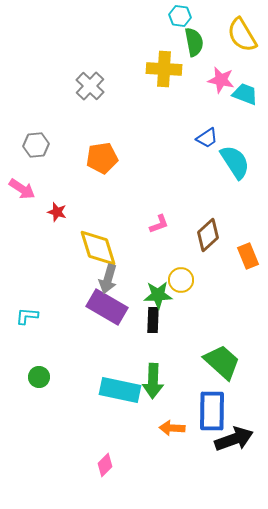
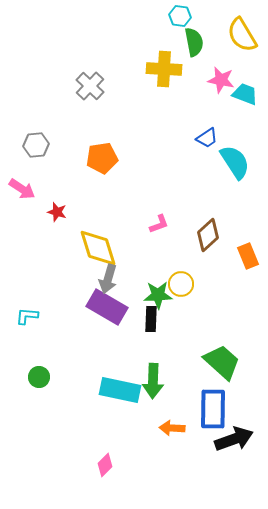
yellow circle: moved 4 px down
black rectangle: moved 2 px left, 1 px up
blue rectangle: moved 1 px right, 2 px up
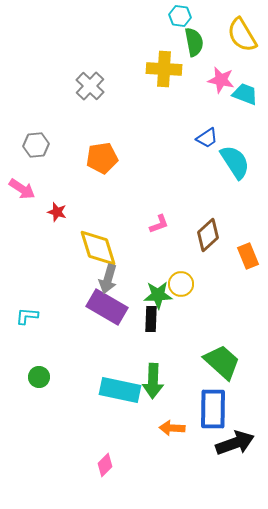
black arrow: moved 1 px right, 4 px down
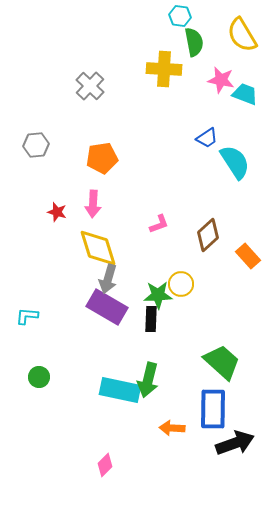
pink arrow: moved 71 px right, 15 px down; rotated 60 degrees clockwise
orange rectangle: rotated 20 degrees counterclockwise
green arrow: moved 5 px left, 1 px up; rotated 12 degrees clockwise
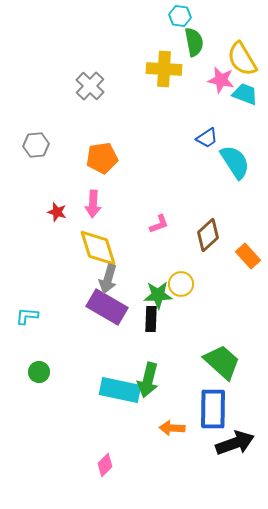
yellow semicircle: moved 24 px down
green circle: moved 5 px up
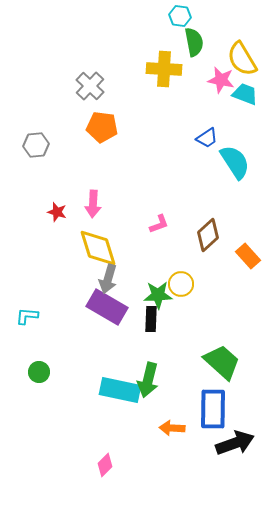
orange pentagon: moved 31 px up; rotated 16 degrees clockwise
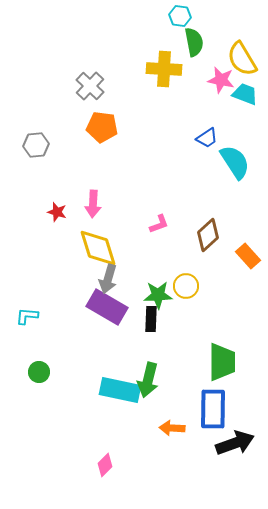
yellow circle: moved 5 px right, 2 px down
green trapezoid: rotated 48 degrees clockwise
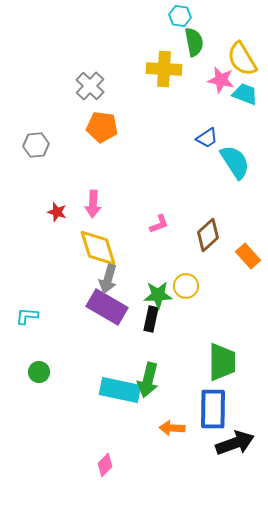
black rectangle: rotated 10 degrees clockwise
